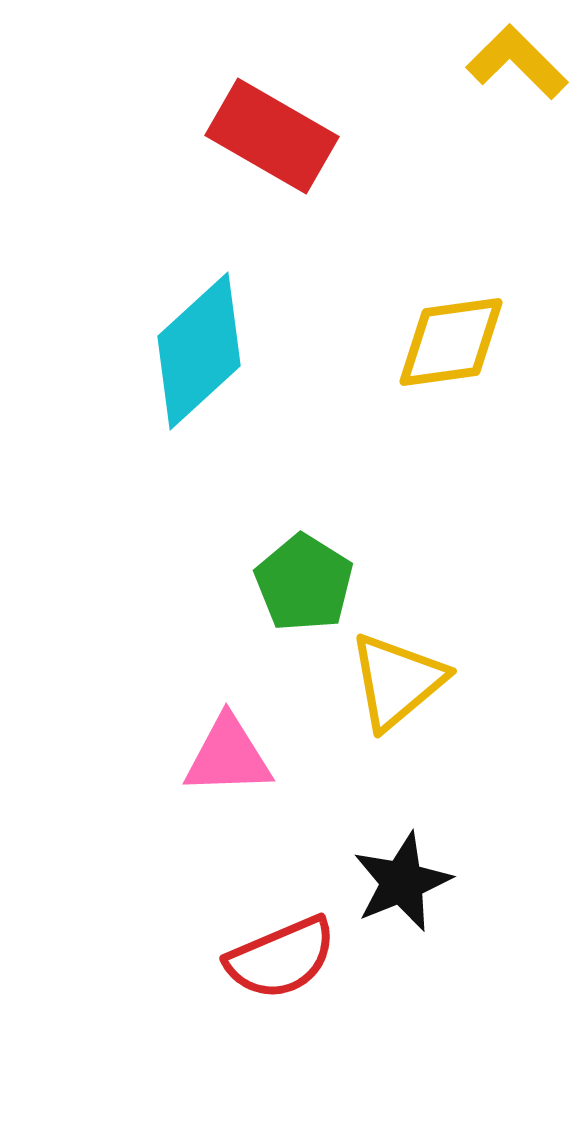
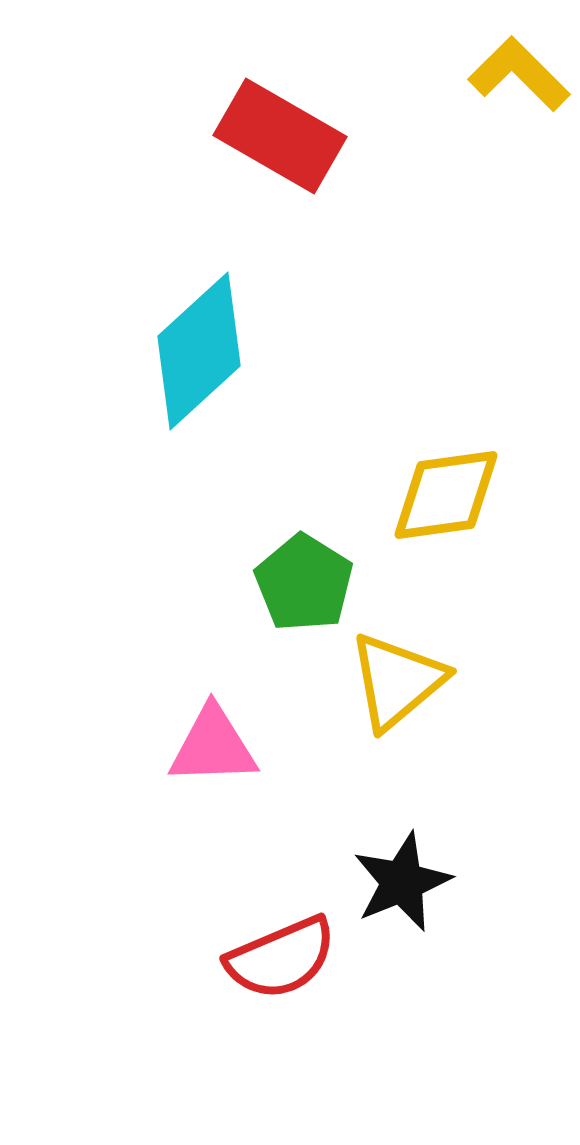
yellow L-shape: moved 2 px right, 12 px down
red rectangle: moved 8 px right
yellow diamond: moved 5 px left, 153 px down
pink triangle: moved 15 px left, 10 px up
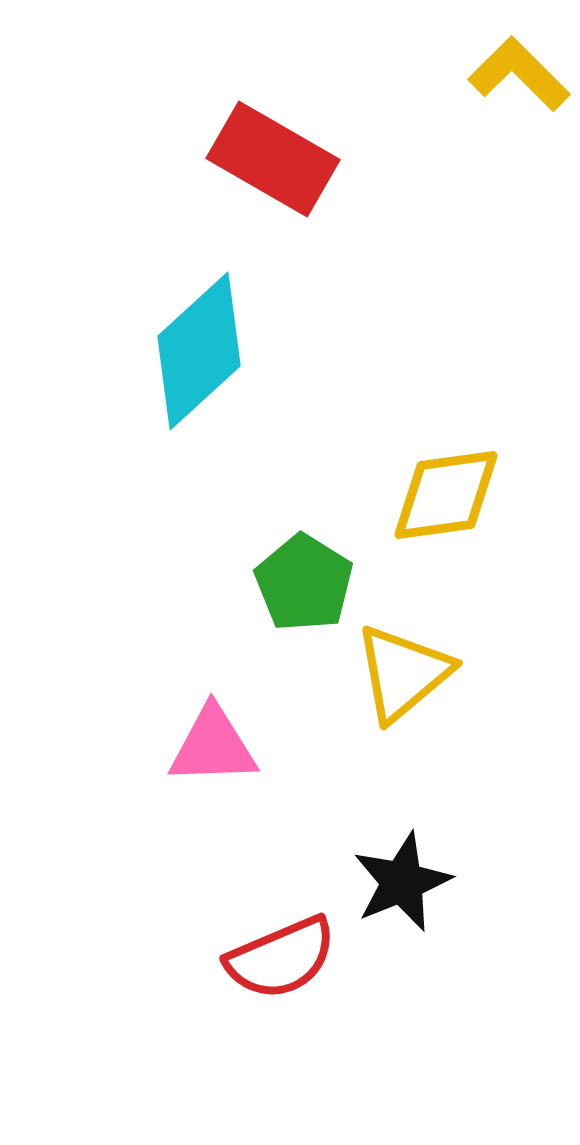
red rectangle: moved 7 px left, 23 px down
yellow triangle: moved 6 px right, 8 px up
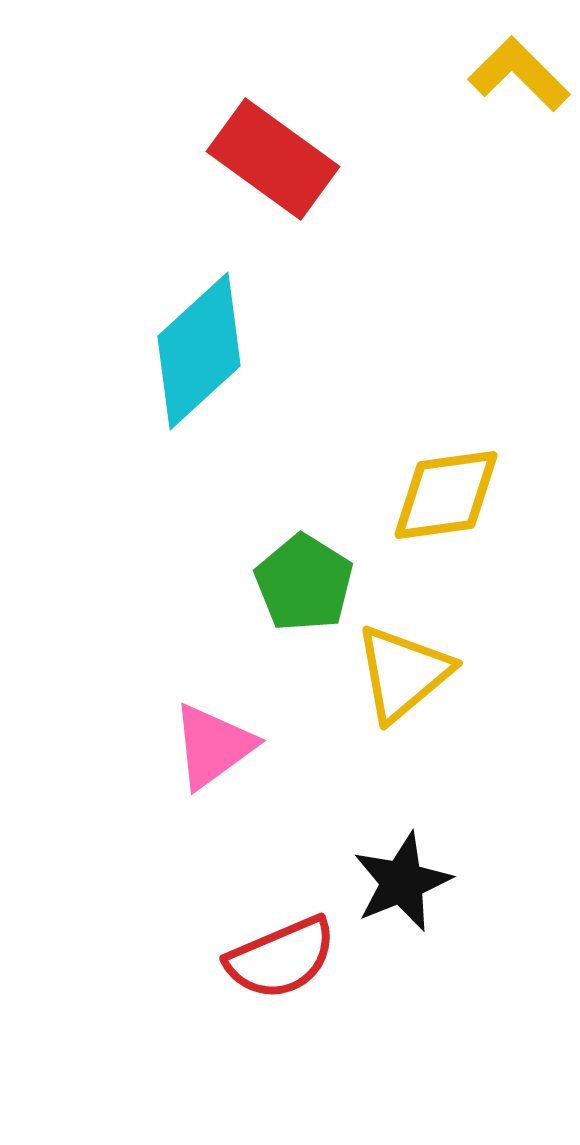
red rectangle: rotated 6 degrees clockwise
pink triangle: rotated 34 degrees counterclockwise
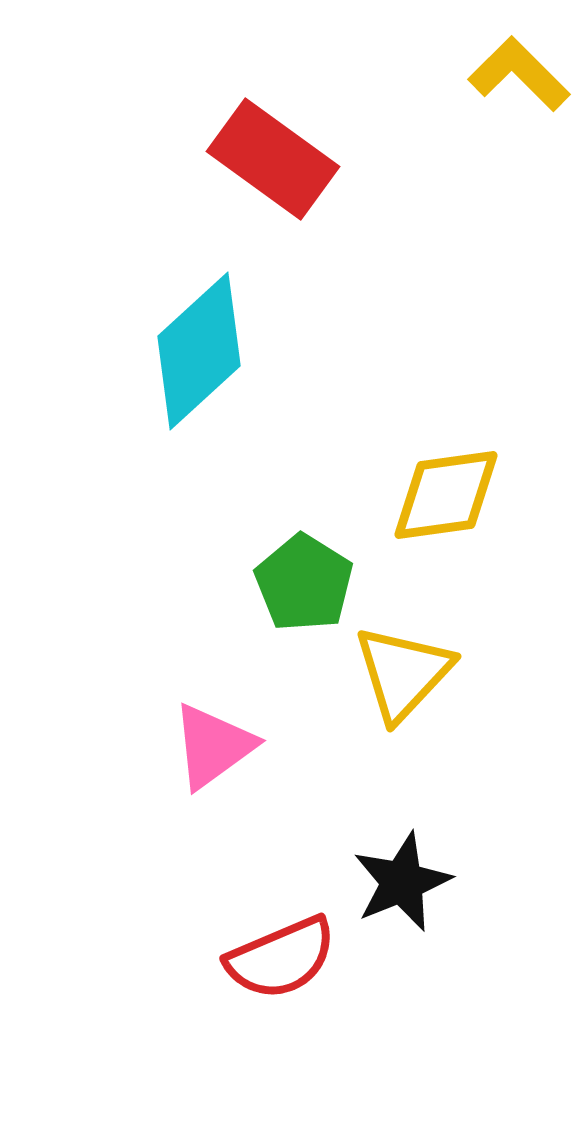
yellow triangle: rotated 7 degrees counterclockwise
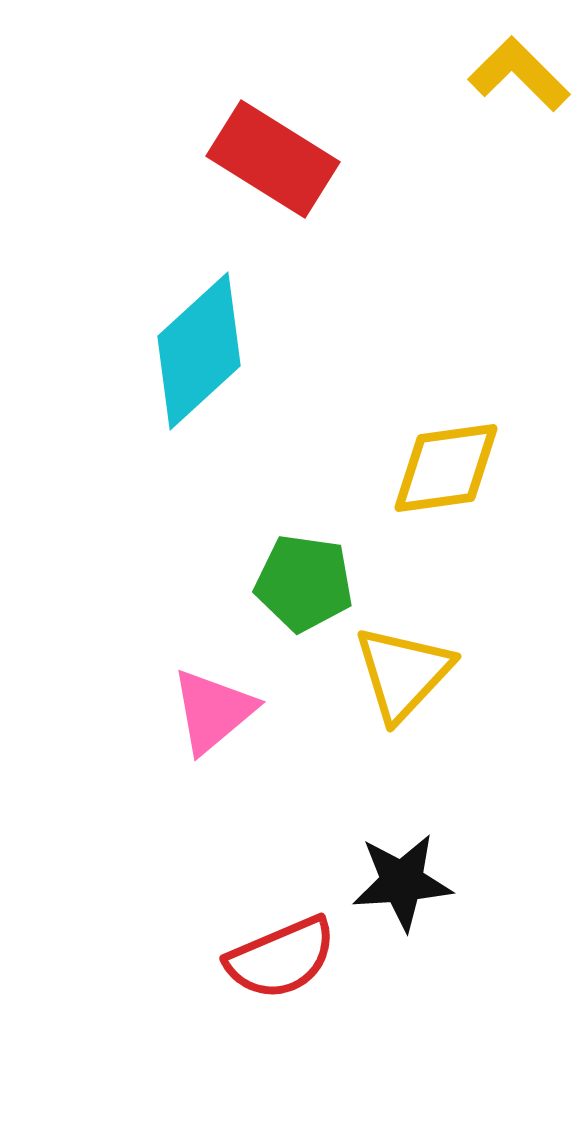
red rectangle: rotated 4 degrees counterclockwise
yellow diamond: moved 27 px up
green pentagon: rotated 24 degrees counterclockwise
pink triangle: moved 35 px up; rotated 4 degrees counterclockwise
black star: rotated 18 degrees clockwise
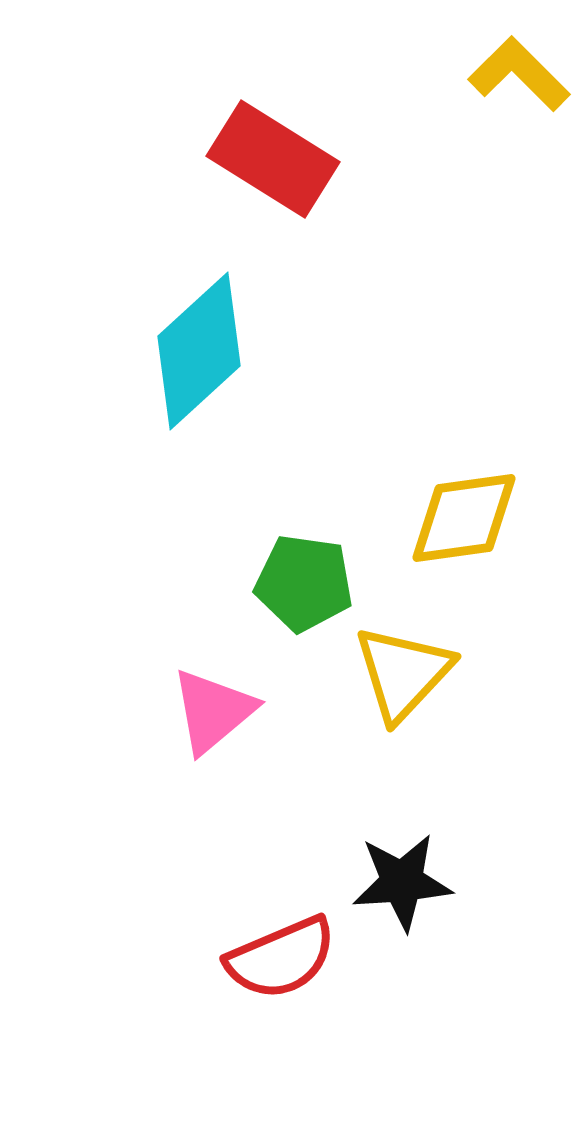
yellow diamond: moved 18 px right, 50 px down
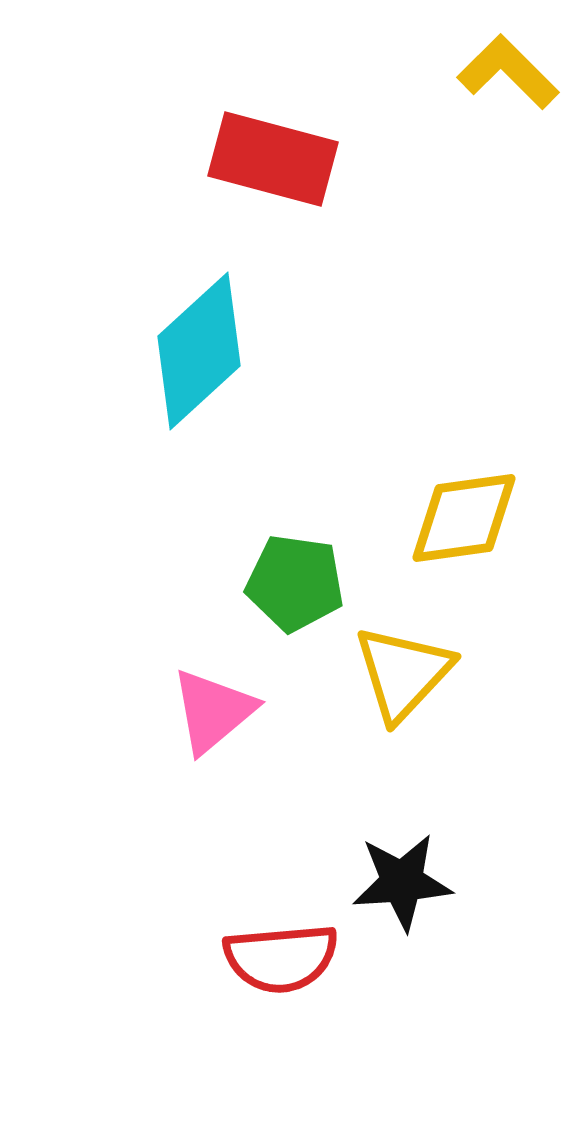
yellow L-shape: moved 11 px left, 2 px up
red rectangle: rotated 17 degrees counterclockwise
green pentagon: moved 9 px left
red semicircle: rotated 18 degrees clockwise
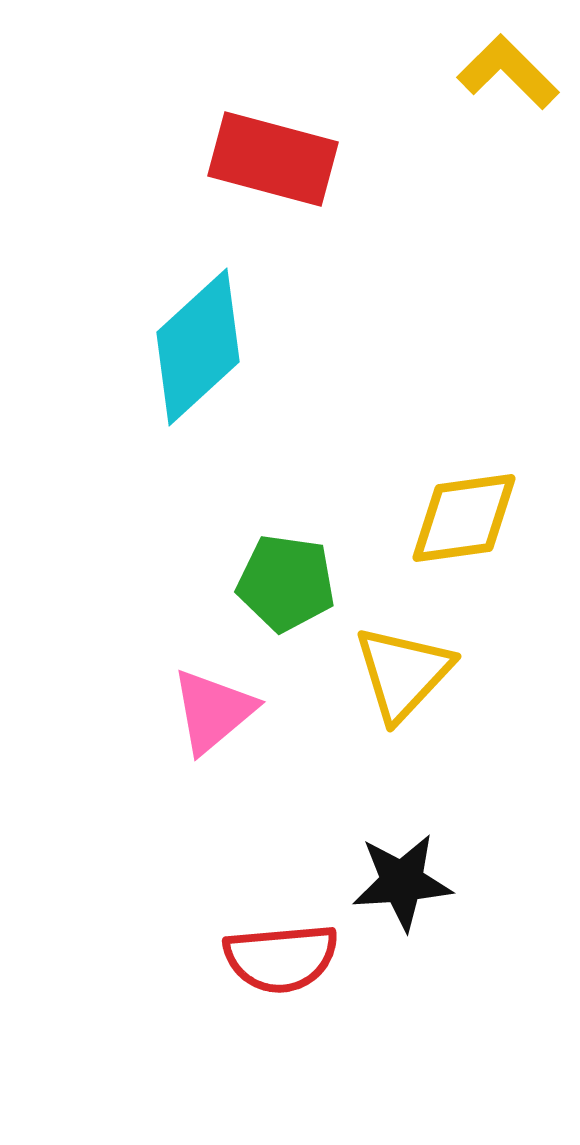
cyan diamond: moved 1 px left, 4 px up
green pentagon: moved 9 px left
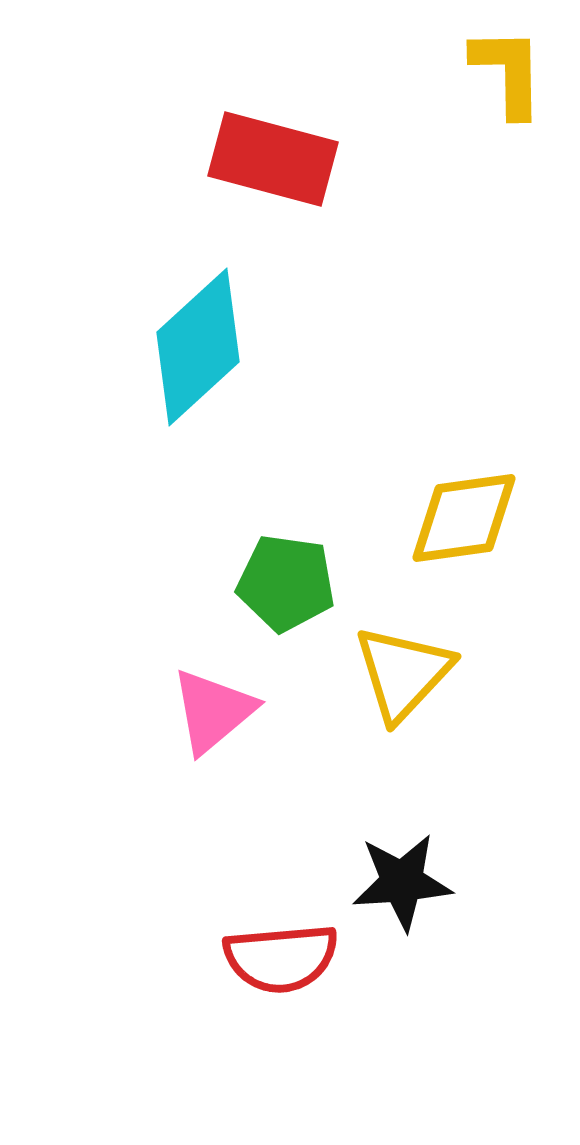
yellow L-shape: rotated 44 degrees clockwise
